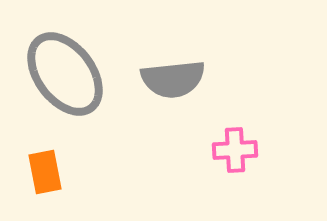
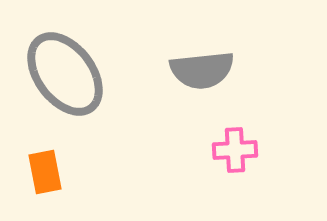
gray semicircle: moved 29 px right, 9 px up
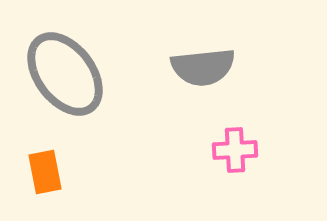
gray semicircle: moved 1 px right, 3 px up
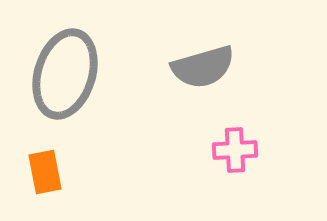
gray semicircle: rotated 10 degrees counterclockwise
gray ellipse: rotated 54 degrees clockwise
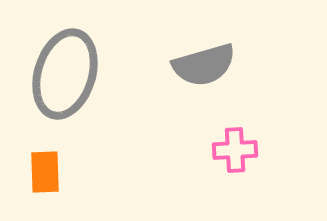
gray semicircle: moved 1 px right, 2 px up
orange rectangle: rotated 9 degrees clockwise
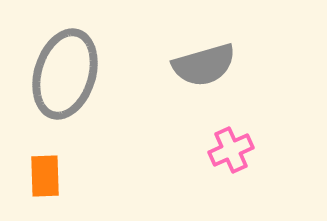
pink cross: moved 4 px left; rotated 21 degrees counterclockwise
orange rectangle: moved 4 px down
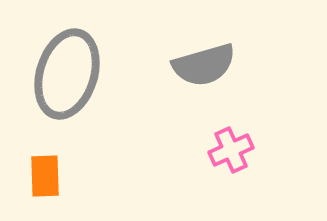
gray ellipse: moved 2 px right
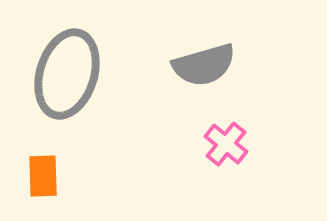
pink cross: moved 5 px left, 6 px up; rotated 27 degrees counterclockwise
orange rectangle: moved 2 px left
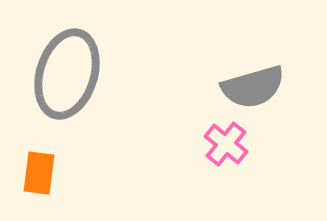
gray semicircle: moved 49 px right, 22 px down
orange rectangle: moved 4 px left, 3 px up; rotated 9 degrees clockwise
